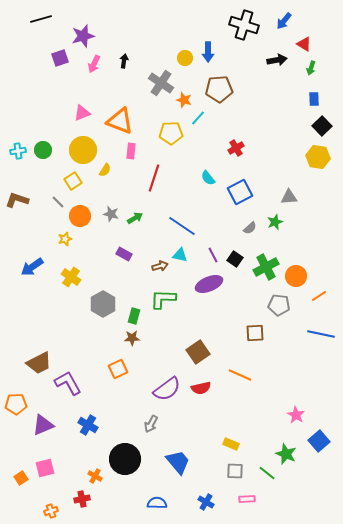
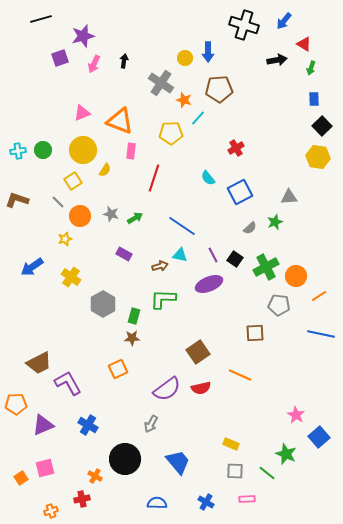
blue square at (319, 441): moved 4 px up
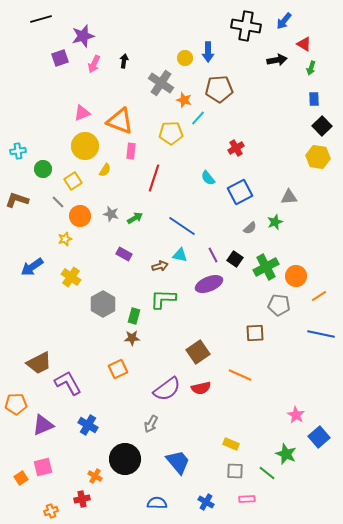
black cross at (244, 25): moved 2 px right, 1 px down; rotated 8 degrees counterclockwise
green circle at (43, 150): moved 19 px down
yellow circle at (83, 150): moved 2 px right, 4 px up
pink square at (45, 468): moved 2 px left, 1 px up
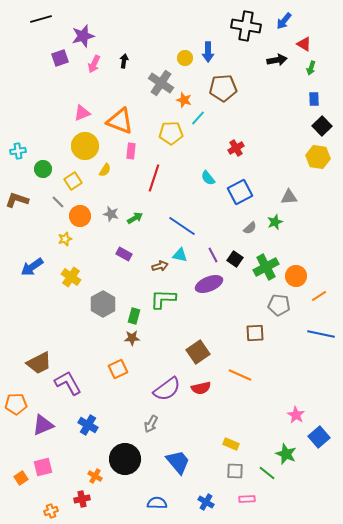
brown pentagon at (219, 89): moved 4 px right, 1 px up
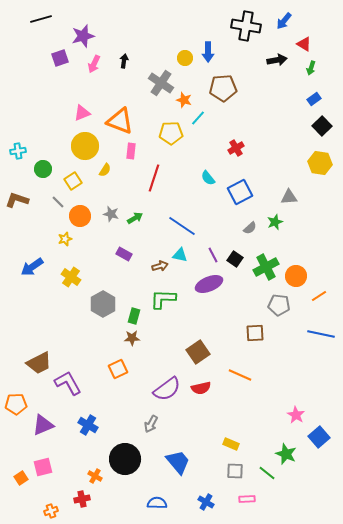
blue rectangle at (314, 99): rotated 56 degrees clockwise
yellow hexagon at (318, 157): moved 2 px right, 6 px down
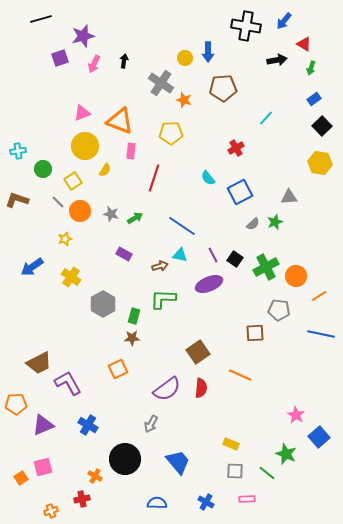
cyan line at (198, 118): moved 68 px right
orange circle at (80, 216): moved 5 px up
gray semicircle at (250, 228): moved 3 px right, 4 px up
gray pentagon at (279, 305): moved 5 px down
red semicircle at (201, 388): rotated 72 degrees counterclockwise
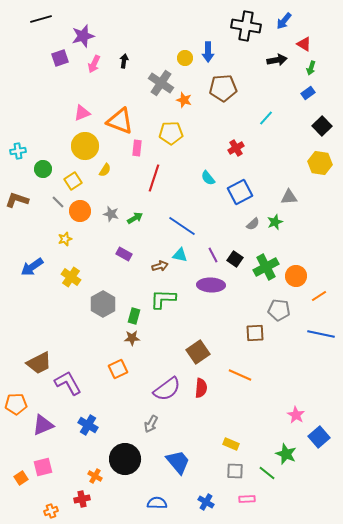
blue rectangle at (314, 99): moved 6 px left, 6 px up
pink rectangle at (131, 151): moved 6 px right, 3 px up
purple ellipse at (209, 284): moved 2 px right, 1 px down; rotated 24 degrees clockwise
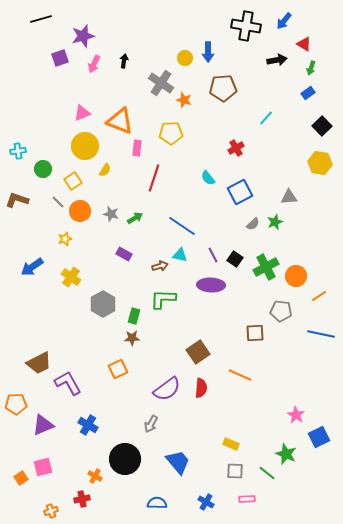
gray pentagon at (279, 310): moved 2 px right, 1 px down
blue square at (319, 437): rotated 15 degrees clockwise
